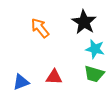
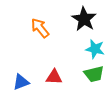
black star: moved 3 px up
green trapezoid: rotated 30 degrees counterclockwise
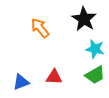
green trapezoid: moved 1 px right, 1 px down; rotated 15 degrees counterclockwise
